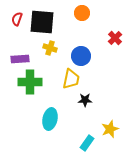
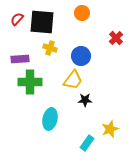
red semicircle: rotated 24 degrees clockwise
red cross: moved 1 px right
yellow trapezoid: moved 2 px right, 1 px down; rotated 25 degrees clockwise
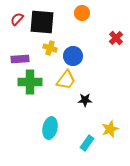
blue circle: moved 8 px left
yellow trapezoid: moved 7 px left
cyan ellipse: moved 9 px down
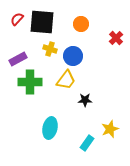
orange circle: moved 1 px left, 11 px down
yellow cross: moved 1 px down
purple rectangle: moved 2 px left; rotated 24 degrees counterclockwise
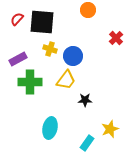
orange circle: moved 7 px right, 14 px up
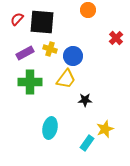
purple rectangle: moved 7 px right, 6 px up
yellow trapezoid: moved 1 px up
yellow star: moved 5 px left
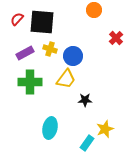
orange circle: moved 6 px right
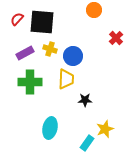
yellow trapezoid: rotated 35 degrees counterclockwise
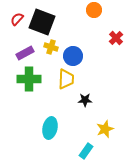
black square: rotated 16 degrees clockwise
yellow cross: moved 1 px right, 2 px up
green cross: moved 1 px left, 3 px up
cyan rectangle: moved 1 px left, 8 px down
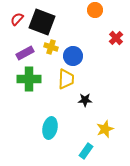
orange circle: moved 1 px right
